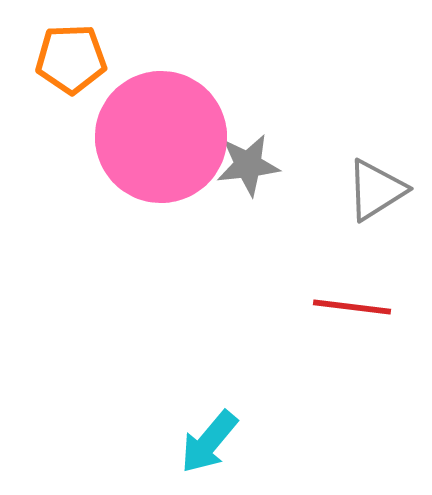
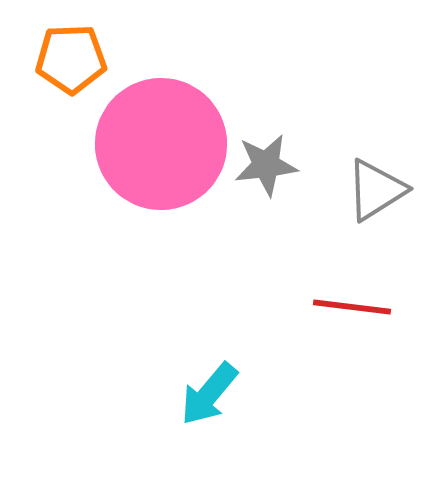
pink circle: moved 7 px down
gray star: moved 18 px right
cyan arrow: moved 48 px up
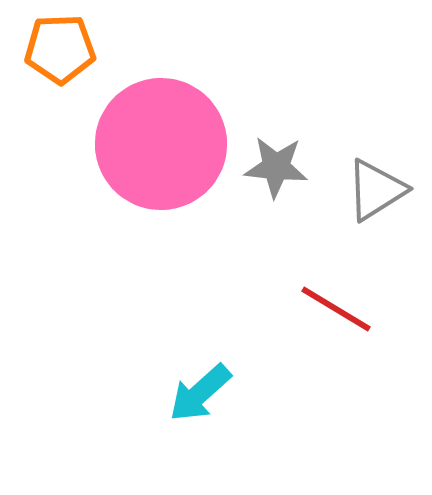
orange pentagon: moved 11 px left, 10 px up
gray star: moved 10 px right, 2 px down; rotated 12 degrees clockwise
red line: moved 16 px left, 2 px down; rotated 24 degrees clockwise
cyan arrow: moved 9 px left, 1 px up; rotated 8 degrees clockwise
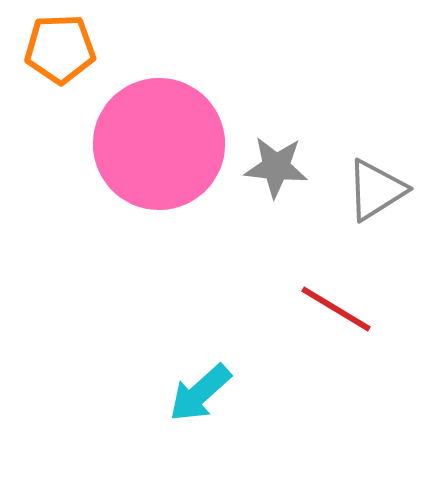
pink circle: moved 2 px left
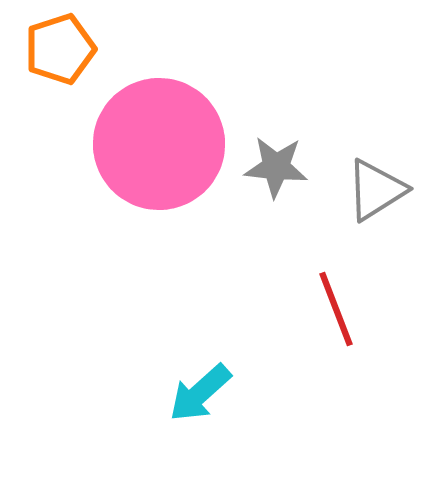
orange pentagon: rotated 16 degrees counterclockwise
red line: rotated 38 degrees clockwise
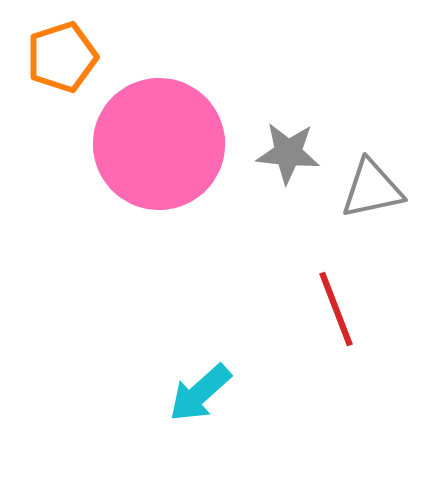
orange pentagon: moved 2 px right, 8 px down
gray star: moved 12 px right, 14 px up
gray triangle: moved 4 px left, 1 px up; rotated 20 degrees clockwise
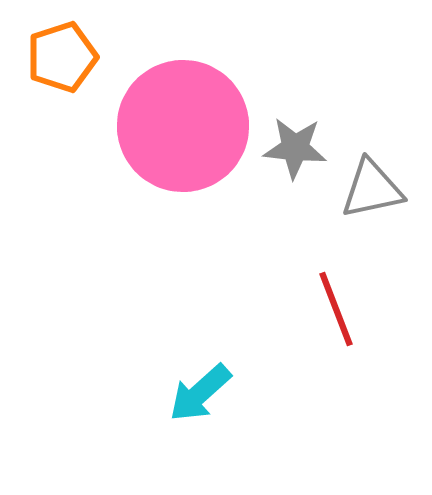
pink circle: moved 24 px right, 18 px up
gray star: moved 7 px right, 5 px up
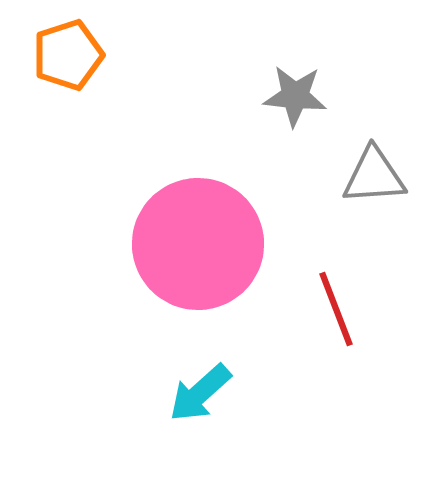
orange pentagon: moved 6 px right, 2 px up
pink circle: moved 15 px right, 118 px down
gray star: moved 52 px up
gray triangle: moved 2 px right, 13 px up; rotated 8 degrees clockwise
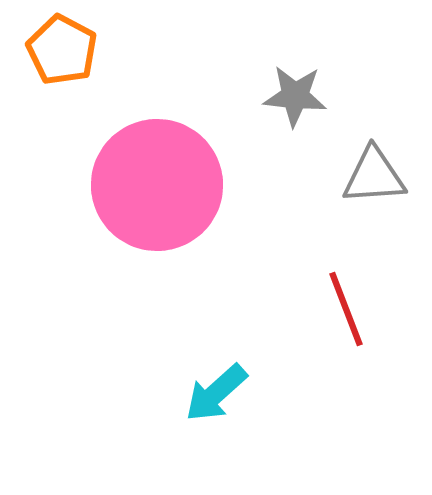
orange pentagon: moved 6 px left, 5 px up; rotated 26 degrees counterclockwise
pink circle: moved 41 px left, 59 px up
red line: moved 10 px right
cyan arrow: moved 16 px right
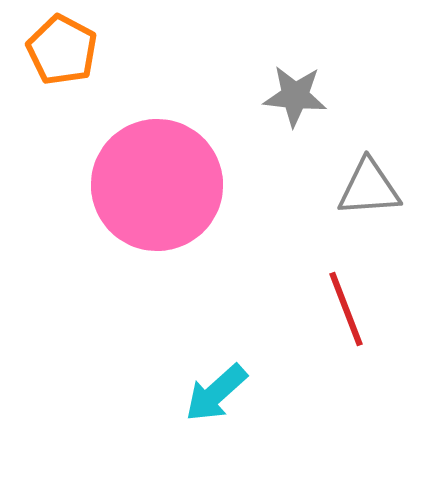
gray triangle: moved 5 px left, 12 px down
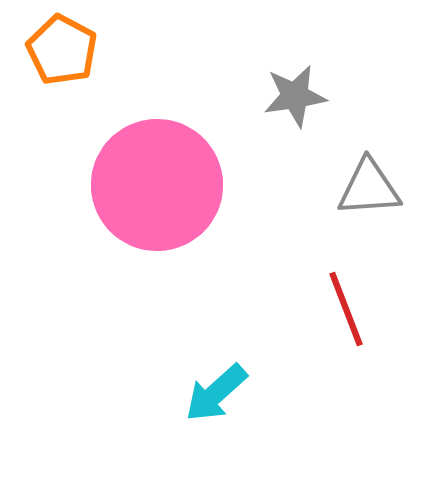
gray star: rotated 14 degrees counterclockwise
